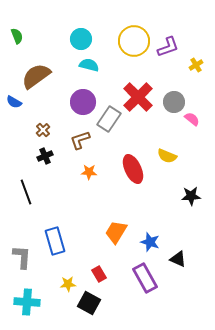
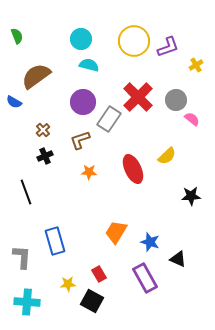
gray circle: moved 2 px right, 2 px up
yellow semicircle: rotated 66 degrees counterclockwise
black square: moved 3 px right, 2 px up
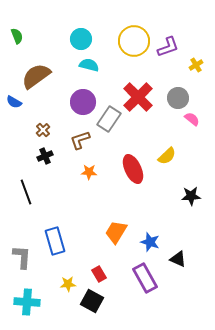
gray circle: moved 2 px right, 2 px up
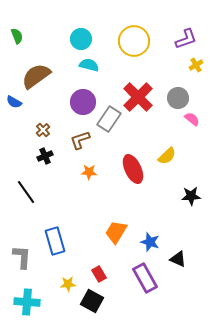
purple L-shape: moved 18 px right, 8 px up
black line: rotated 15 degrees counterclockwise
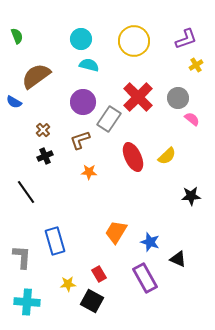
red ellipse: moved 12 px up
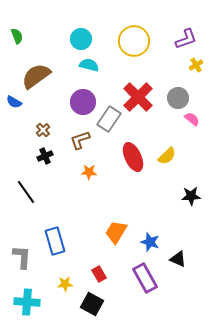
yellow star: moved 3 px left
black square: moved 3 px down
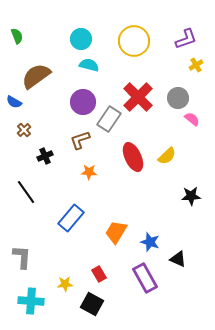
brown cross: moved 19 px left
blue rectangle: moved 16 px right, 23 px up; rotated 56 degrees clockwise
cyan cross: moved 4 px right, 1 px up
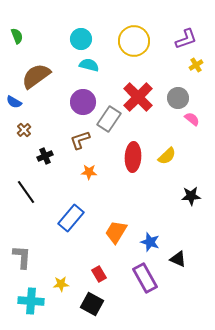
red ellipse: rotated 28 degrees clockwise
yellow star: moved 4 px left
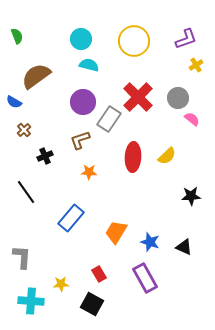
black triangle: moved 6 px right, 12 px up
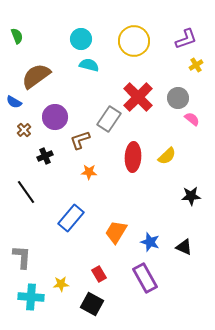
purple circle: moved 28 px left, 15 px down
cyan cross: moved 4 px up
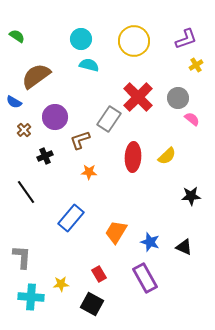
green semicircle: rotated 35 degrees counterclockwise
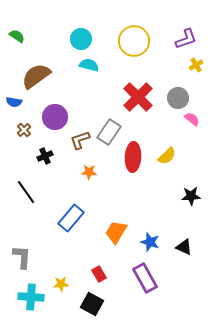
blue semicircle: rotated 21 degrees counterclockwise
gray rectangle: moved 13 px down
